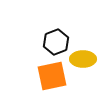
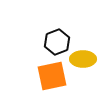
black hexagon: moved 1 px right
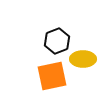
black hexagon: moved 1 px up
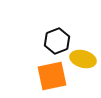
yellow ellipse: rotated 15 degrees clockwise
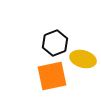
black hexagon: moved 2 px left, 2 px down
